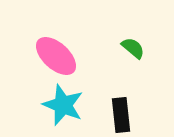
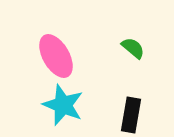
pink ellipse: rotated 18 degrees clockwise
black rectangle: moved 10 px right; rotated 16 degrees clockwise
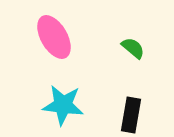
pink ellipse: moved 2 px left, 19 px up
cyan star: rotated 15 degrees counterclockwise
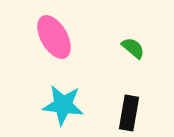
black rectangle: moved 2 px left, 2 px up
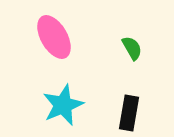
green semicircle: moved 1 px left; rotated 20 degrees clockwise
cyan star: rotated 30 degrees counterclockwise
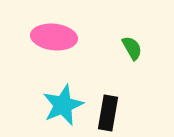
pink ellipse: rotated 54 degrees counterclockwise
black rectangle: moved 21 px left
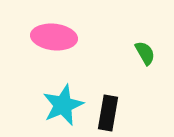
green semicircle: moved 13 px right, 5 px down
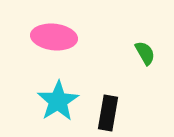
cyan star: moved 5 px left, 4 px up; rotated 9 degrees counterclockwise
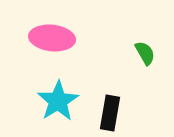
pink ellipse: moved 2 px left, 1 px down
black rectangle: moved 2 px right
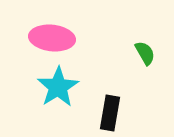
cyan star: moved 14 px up
